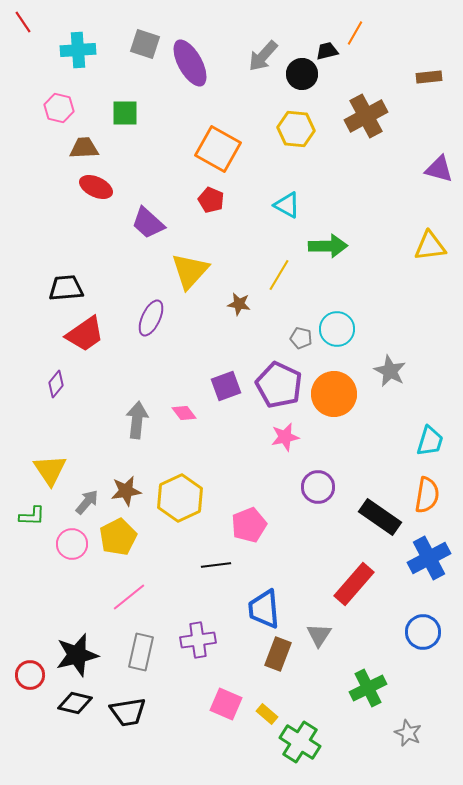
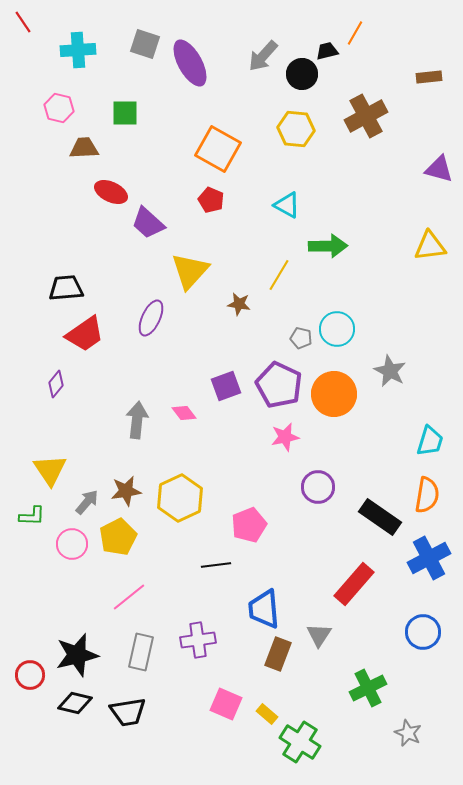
red ellipse at (96, 187): moved 15 px right, 5 px down
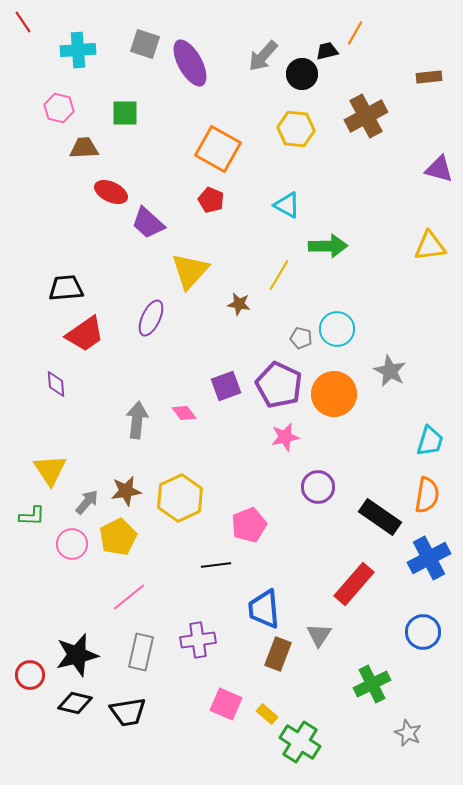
purple diamond at (56, 384): rotated 44 degrees counterclockwise
green cross at (368, 688): moved 4 px right, 4 px up
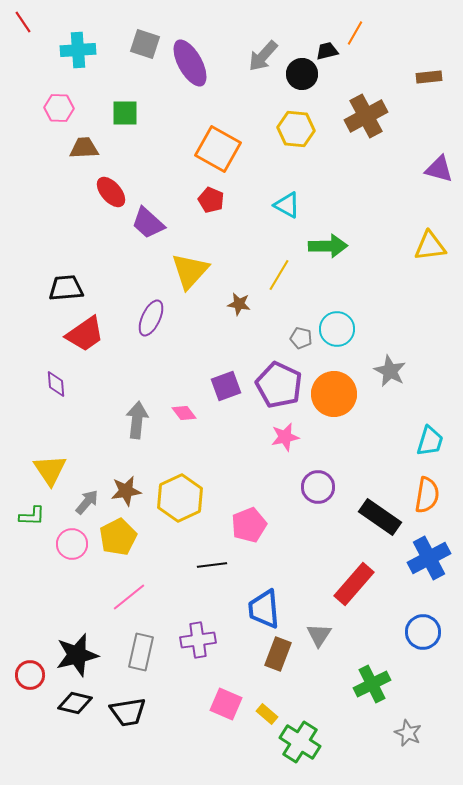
pink hexagon at (59, 108): rotated 12 degrees counterclockwise
red ellipse at (111, 192): rotated 24 degrees clockwise
black line at (216, 565): moved 4 px left
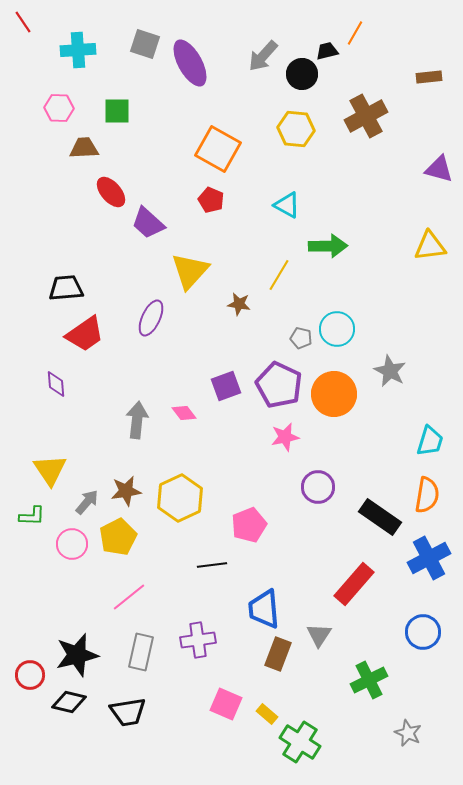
green square at (125, 113): moved 8 px left, 2 px up
green cross at (372, 684): moved 3 px left, 4 px up
black diamond at (75, 703): moved 6 px left, 1 px up
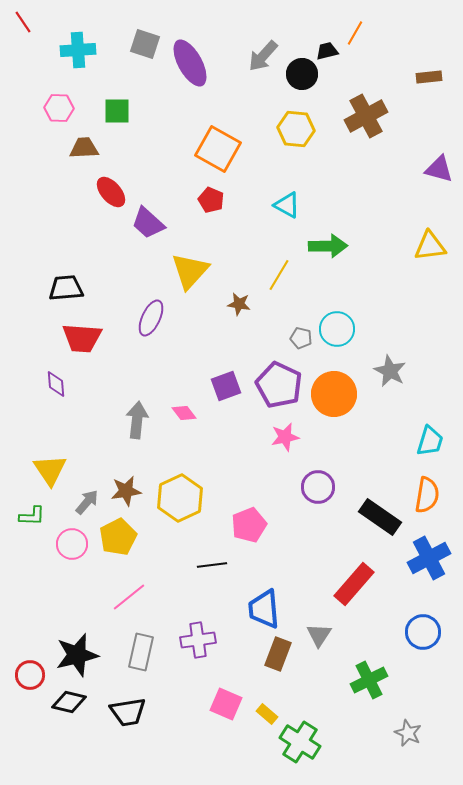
red trapezoid at (85, 334): moved 3 px left, 4 px down; rotated 39 degrees clockwise
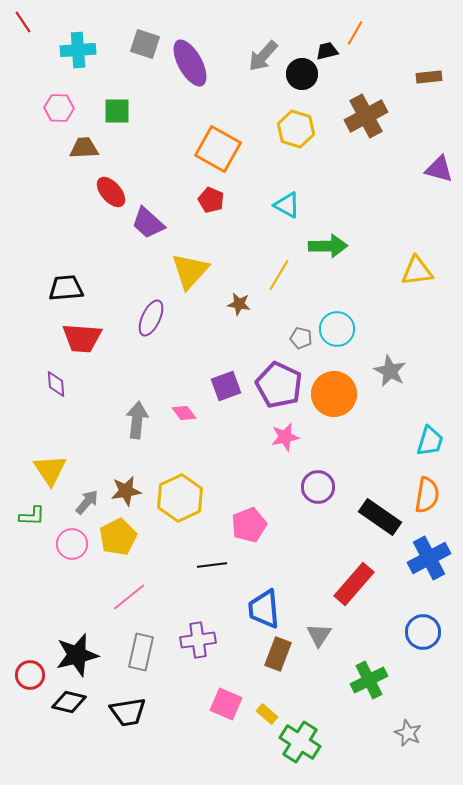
yellow hexagon at (296, 129): rotated 12 degrees clockwise
yellow triangle at (430, 246): moved 13 px left, 25 px down
